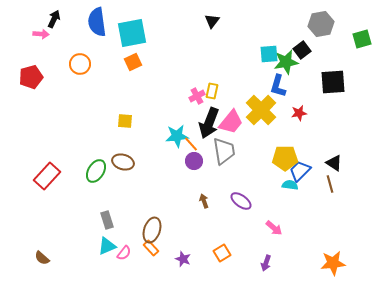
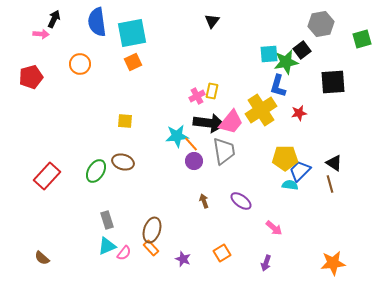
yellow cross at (261, 110): rotated 12 degrees clockwise
black arrow at (209, 123): rotated 104 degrees counterclockwise
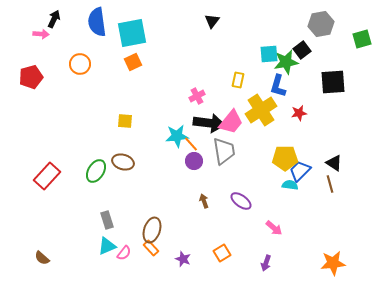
yellow rectangle at (212, 91): moved 26 px right, 11 px up
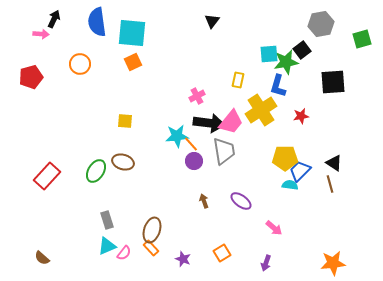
cyan square at (132, 33): rotated 16 degrees clockwise
red star at (299, 113): moved 2 px right, 3 px down
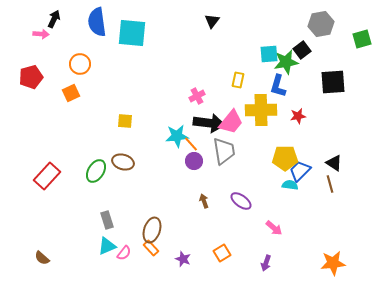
orange square at (133, 62): moved 62 px left, 31 px down
yellow cross at (261, 110): rotated 32 degrees clockwise
red star at (301, 116): moved 3 px left
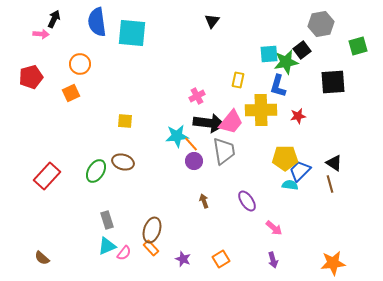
green square at (362, 39): moved 4 px left, 7 px down
purple ellipse at (241, 201): moved 6 px right; rotated 20 degrees clockwise
orange square at (222, 253): moved 1 px left, 6 px down
purple arrow at (266, 263): moved 7 px right, 3 px up; rotated 35 degrees counterclockwise
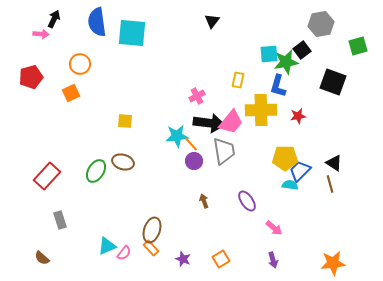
black square at (333, 82): rotated 24 degrees clockwise
gray rectangle at (107, 220): moved 47 px left
